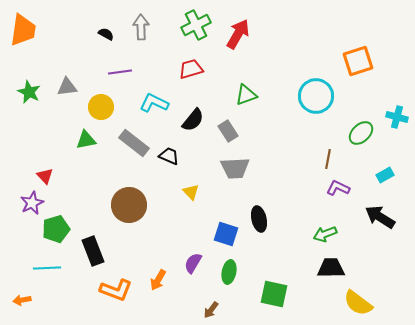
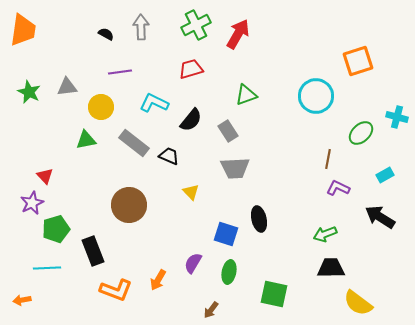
black semicircle at (193, 120): moved 2 px left
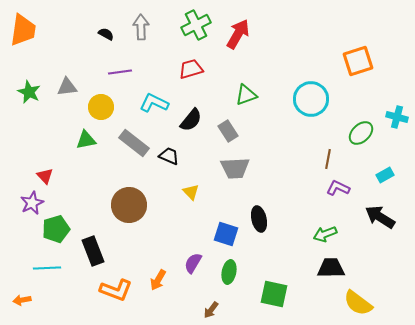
cyan circle at (316, 96): moved 5 px left, 3 px down
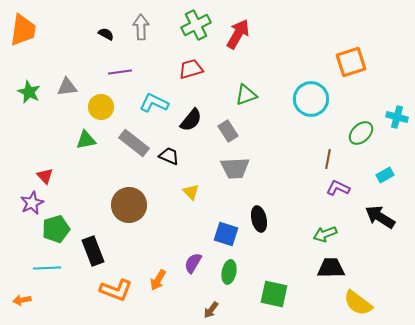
orange square at (358, 61): moved 7 px left, 1 px down
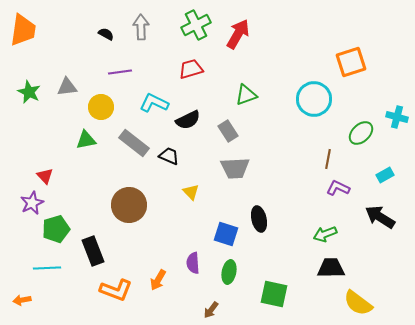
cyan circle at (311, 99): moved 3 px right
black semicircle at (191, 120): moved 3 px left; rotated 25 degrees clockwise
purple semicircle at (193, 263): rotated 35 degrees counterclockwise
